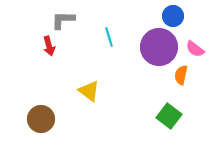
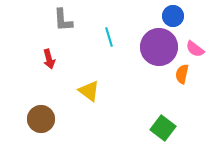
gray L-shape: rotated 95 degrees counterclockwise
red arrow: moved 13 px down
orange semicircle: moved 1 px right, 1 px up
green square: moved 6 px left, 12 px down
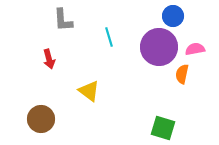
pink semicircle: rotated 132 degrees clockwise
green square: rotated 20 degrees counterclockwise
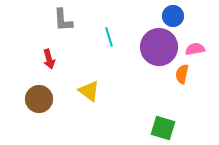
brown circle: moved 2 px left, 20 px up
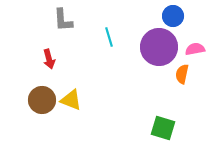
yellow triangle: moved 18 px left, 9 px down; rotated 15 degrees counterclockwise
brown circle: moved 3 px right, 1 px down
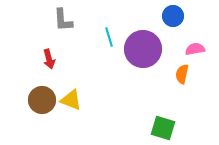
purple circle: moved 16 px left, 2 px down
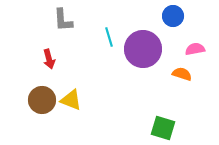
orange semicircle: rotated 96 degrees clockwise
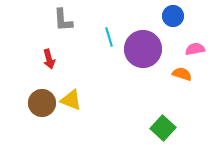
brown circle: moved 3 px down
green square: rotated 25 degrees clockwise
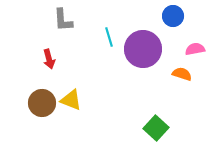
green square: moved 7 px left
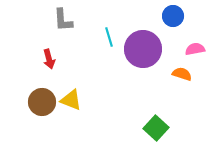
brown circle: moved 1 px up
